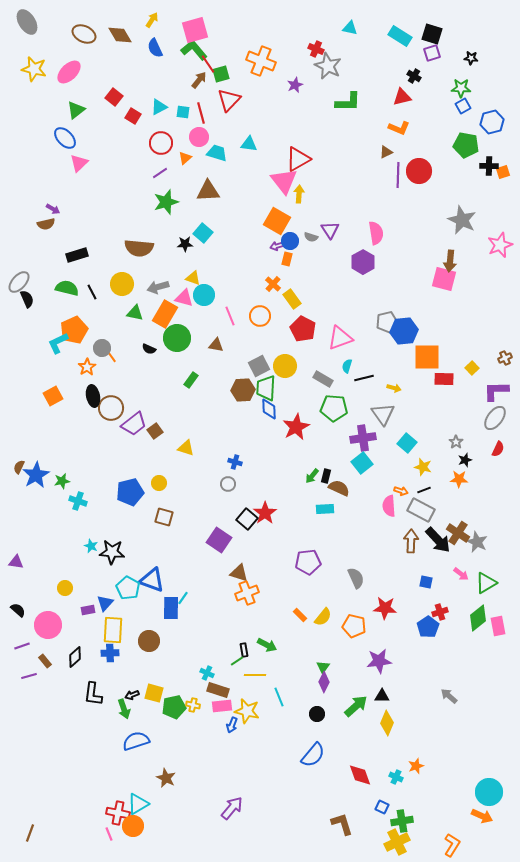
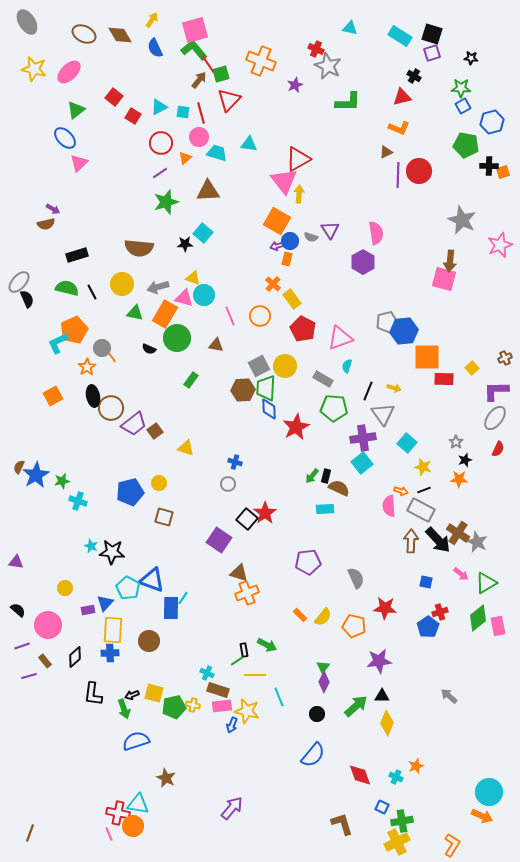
black line at (364, 378): moved 4 px right, 13 px down; rotated 54 degrees counterclockwise
cyan triangle at (138, 804): rotated 40 degrees clockwise
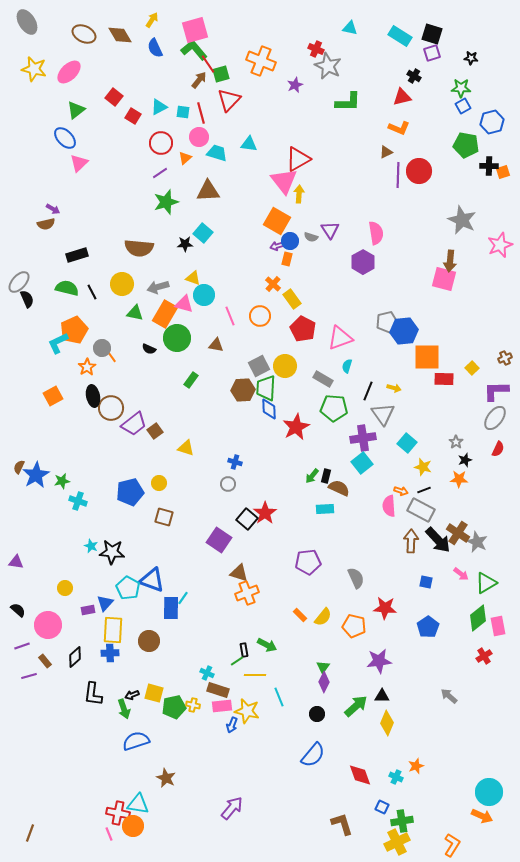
pink triangle at (184, 298): moved 6 px down
red cross at (440, 612): moved 44 px right, 44 px down; rotated 14 degrees counterclockwise
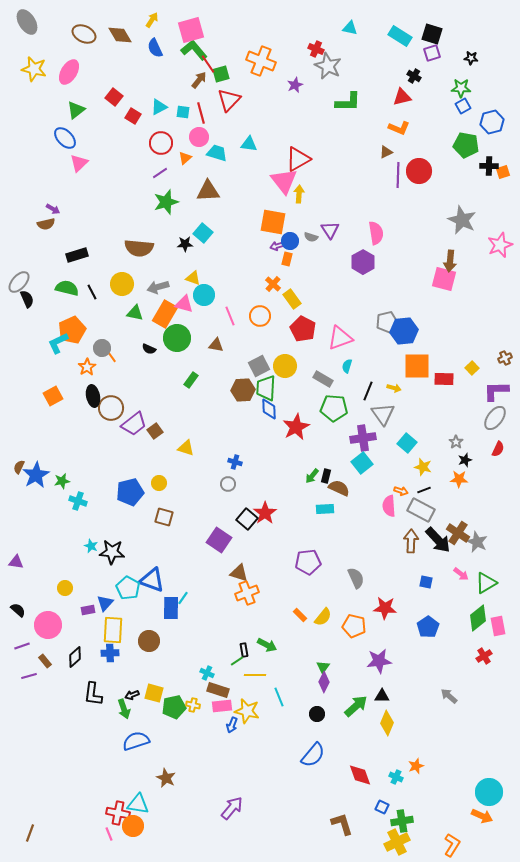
pink square at (195, 30): moved 4 px left
pink ellipse at (69, 72): rotated 15 degrees counterclockwise
orange square at (277, 221): moved 4 px left, 1 px down; rotated 20 degrees counterclockwise
orange pentagon at (74, 330): moved 2 px left
orange square at (427, 357): moved 10 px left, 9 px down
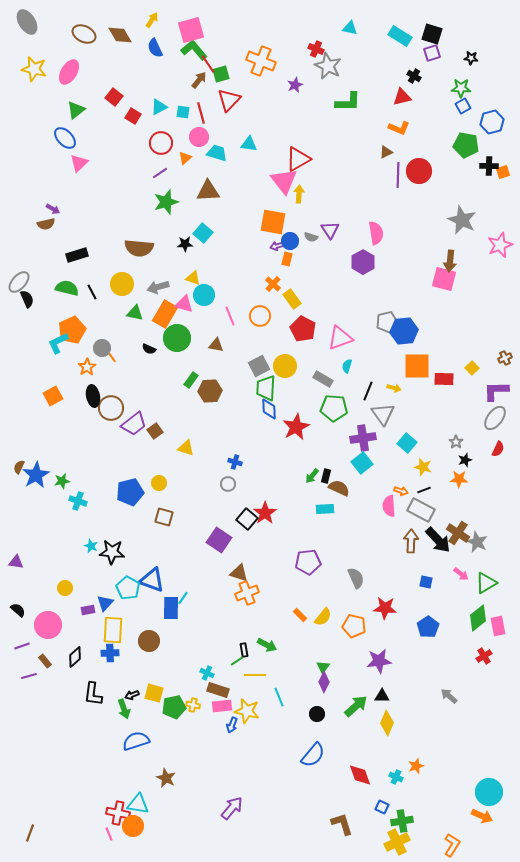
brown hexagon at (243, 390): moved 33 px left, 1 px down
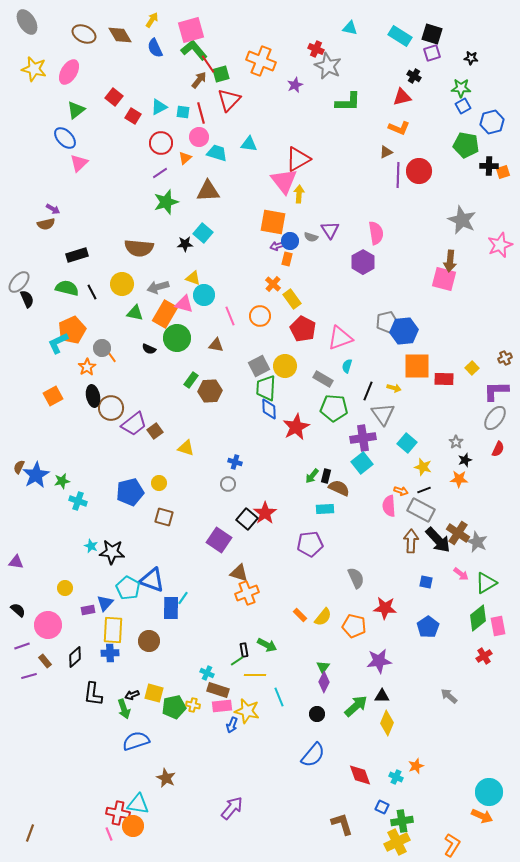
purple pentagon at (308, 562): moved 2 px right, 18 px up
